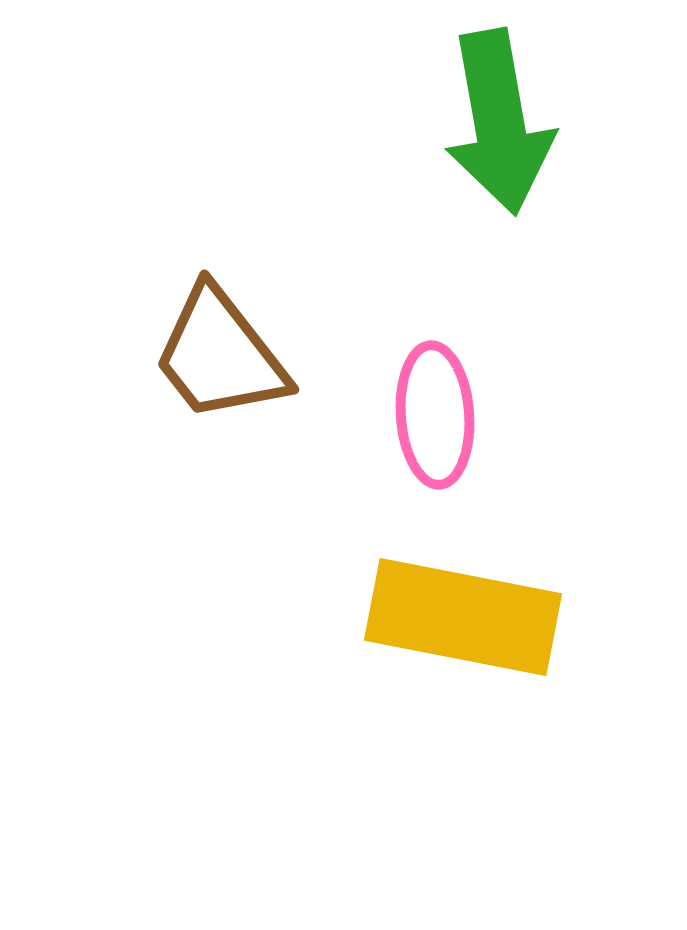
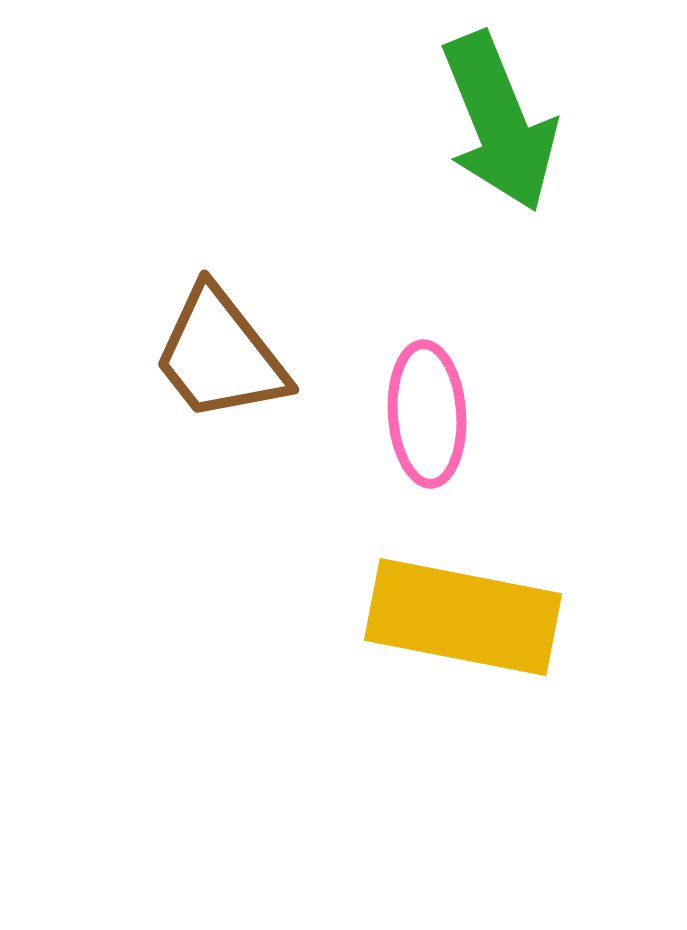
green arrow: rotated 12 degrees counterclockwise
pink ellipse: moved 8 px left, 1 px up
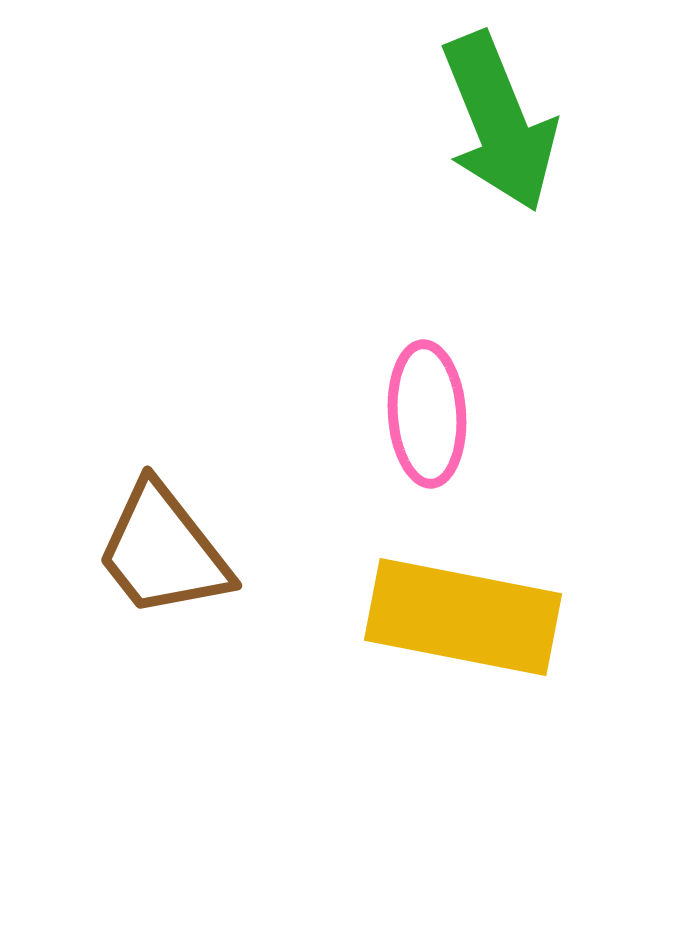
brown trapezoid: moved 57 px left, 196 px down
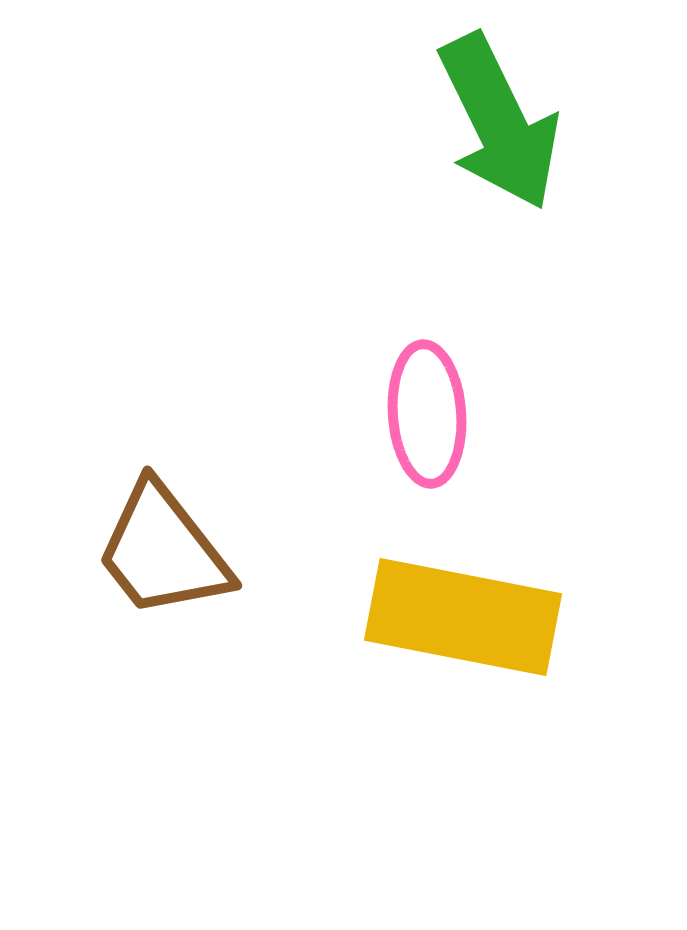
green arrow: rotated 4 degrees counterclockwise
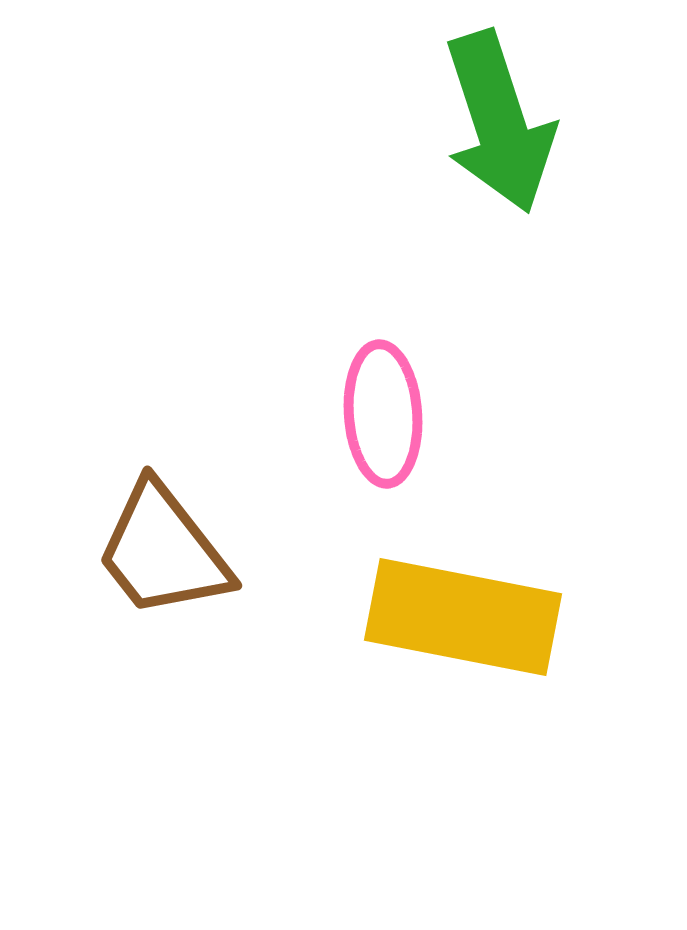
green arrow: rotated 8 degrees clockwise
pink ellipse: moved 44 px left
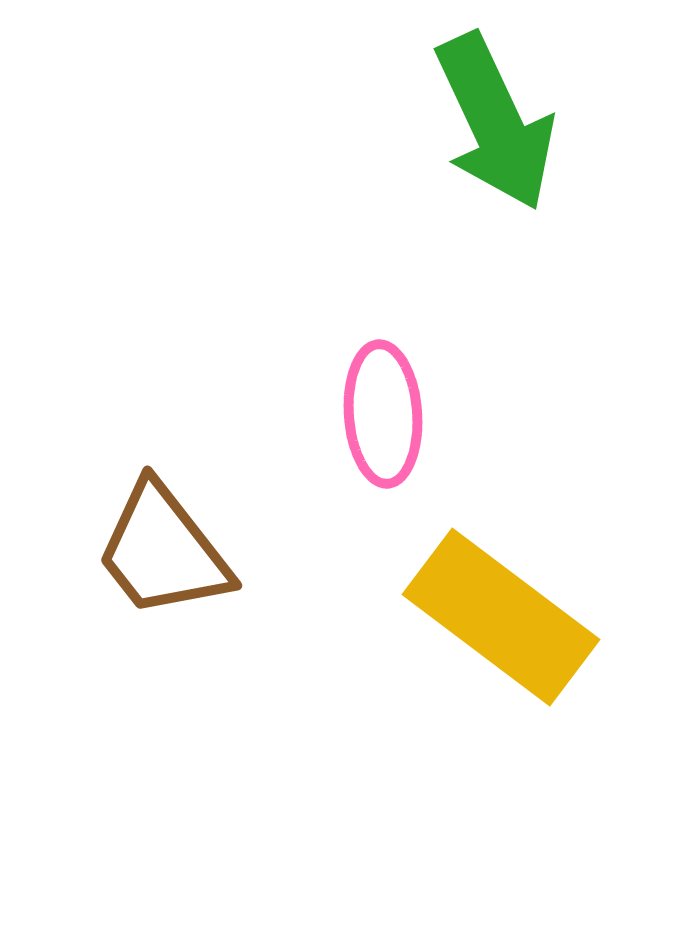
green arrow: moved 4 px left; rotated 7 degrees counterclockwise
yellow rectangle: moved 38 px right; rotated 26 degrees clockwise
